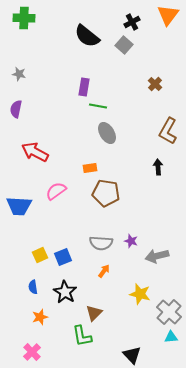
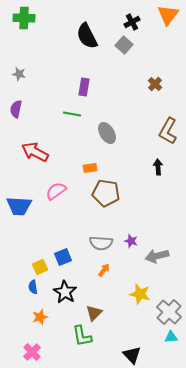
black semicircle: rotated 24 degrees clockwise
green line: moved 26 px left, 8 px down
yellow square: moved 12 px down
orange arrow: moved 1 px up
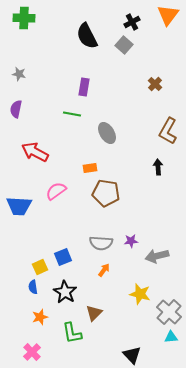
purple star: rotated 24 degrees counterclockwise
green L-shape: moved 10 px left, 3 px up
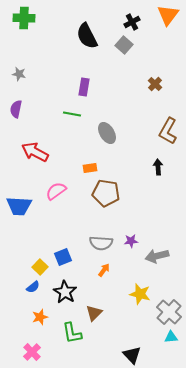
yellow square: rotated 21 degrees counterclockwise
blue semicircle: rotated 120 degrees counterclockwise
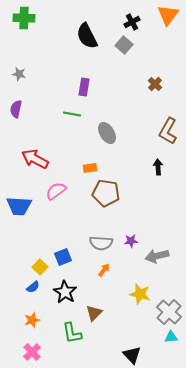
red arrow: moved 7 px down
orange star: moved 8 px left, 3 px down
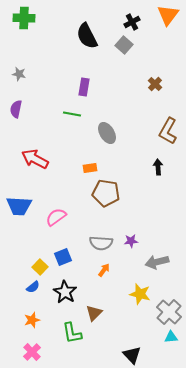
pink semicircle: moved 26 px down
gray arrow: moved 6 px down
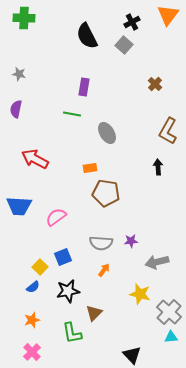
black star: moved 3 px right, 1 px up; rotated 30 degrees clockwise
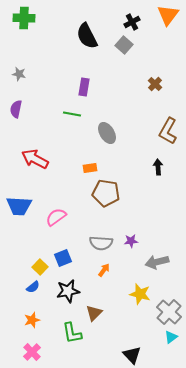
blue square: moved 1 px down
cyan triangle: rotated 32 degrees counterclockwise
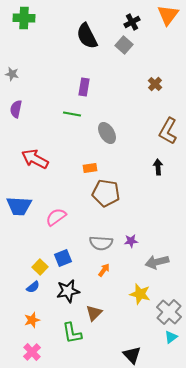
gray star: moved 7 px left
